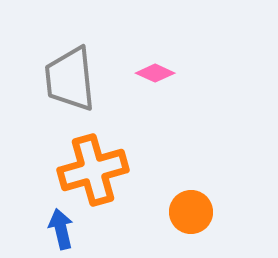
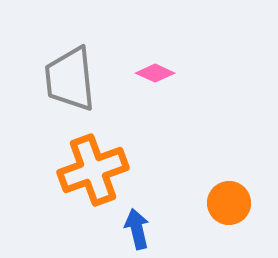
orange cross: rotated 4 degrees counterclockwise
orange circle: moved 38 px right, 9 px up
blue arrow: moved 76 px right
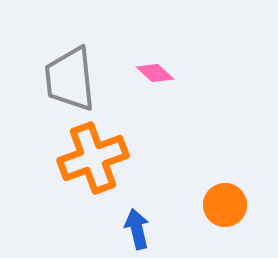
pink diamond: rotated 18 degrees clockwise
orange cross: moved 12 px up
orange circle: moved 4 px left, 2 px down
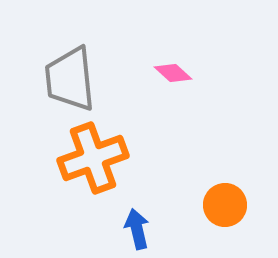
pink diamond: moved 18 px right
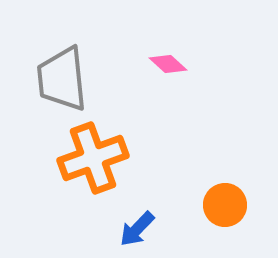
pink diamond: moved 5 px left, 9 px up
gray trapezoid: moved 8 px left
blue arrow: rotated 123 degrees counterclockwise
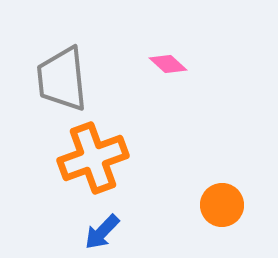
orange circle: moved 3 px left
blue arrow: moved 35 px left, 3 px down
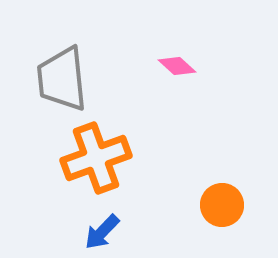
pink diamond: moved 9 px right, 2 px down
orange cross: moved 3 px right
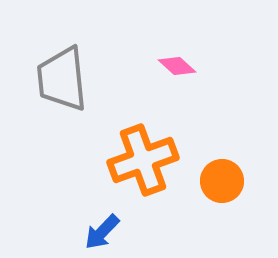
orange cross: moved 47 px right, 2 px down
orange circle: moved 24 px up
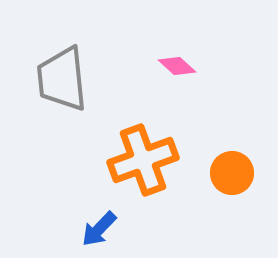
orange circle: moved 10 px right, 8 px up
blue arrow: moved 3 px left, 3 px up
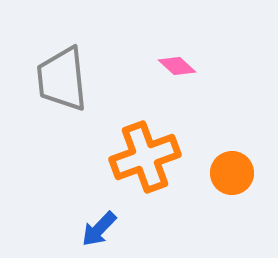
orange cross: moved 2 px right, 3 px up
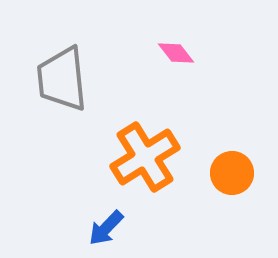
pink diamond: moved 1 px left, 13 px up; rotated 9 degrees clockwise
orange cross: rotated 12 degrees counterclockwise
blue arrow: moved 7 px right, 1 px up
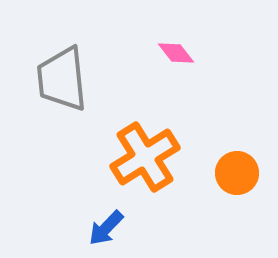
orange circle: moved 5 px right
